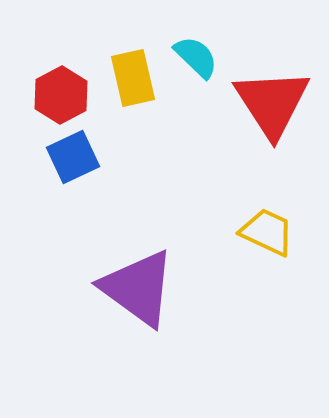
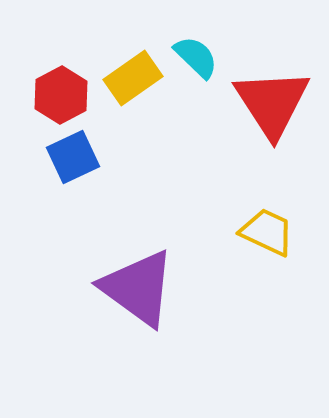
yellow rectangle: rotated 68 degrees clockwise
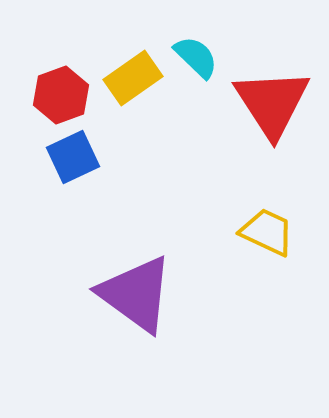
red hexagon: rotated 8 degrees clockwise
purple triangle: moved 2 px left, 6 px down
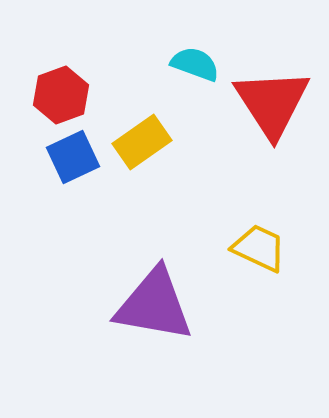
cyan semicircle: moved 1 px left, 7 px down; rotated 24 degrees counterclockwise
yellow rectangle: moved 9 px right, 64 px down
yellow trapezoid: moved 8 px left, 16 px down
purple triangle: moved 18 px right, 11 px down; rotated 26 degrees counterclockwise
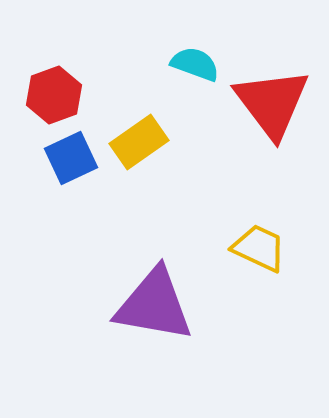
red hexagon: moved 7 px left
red triangle: rotated 4 degrees counterclockwise
yellow rectangle: moved 3 px left
blue square: moved 2 px left, 1 px down
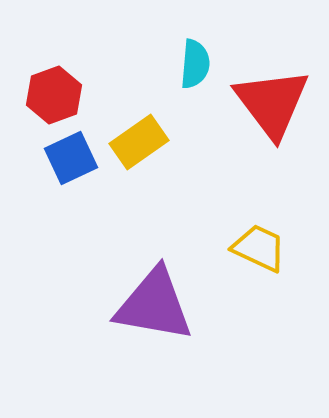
cyan semicircle: rotated 75 degrees clockwise
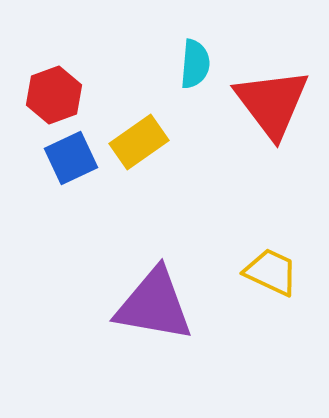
yellow trapezoid: moved 12 px right, 24 px down
